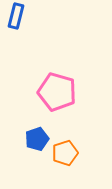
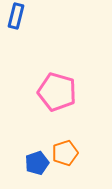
blue pentagon: moved 24 px down
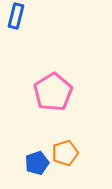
pink pentagon: moved 4 px left; rotated 24 degrees clockwise
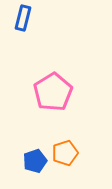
blue rectangle: moved 7 px right, 2 px down
blue pentagon: moved 2 px left, 2 px up
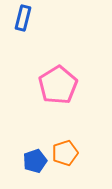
pink pentagon: moved 5 px right, 7 px up
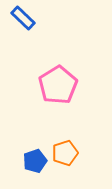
blue rectangle: rotated 60 degrees counterclockwise
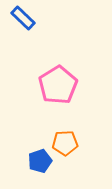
orange pentagon: moved 10 px up; rotated 15 degrees clockwise
blue pentagon: moved 5 px right
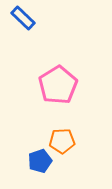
orange pentagon: moved 3 px left, 2 px up
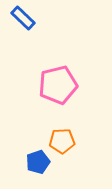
pink pentagon: rotated 18 degrees clockwise
blue pentagon: moved 2 px left, 1 px down
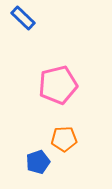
orange pentagon: moved 2 px right, 2 px up
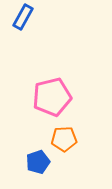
blue rectangle: moved 1 px up; rotated 75 degrees clockwise
pink pentagon: moved 6 px left, 12 px down
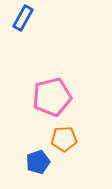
blue rectangle: moved 1 px down
